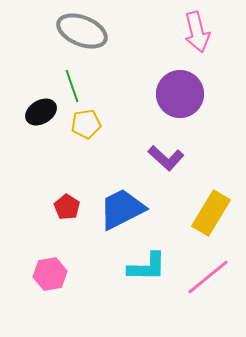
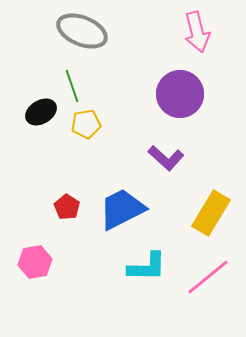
pink hexagon: moved 15 px left, 12 px up
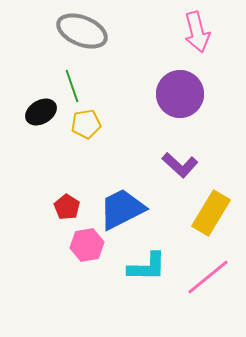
purple L-shape: moved 14 px right, 7 px down
pink hexagon: moved 52 px right, 17 px up
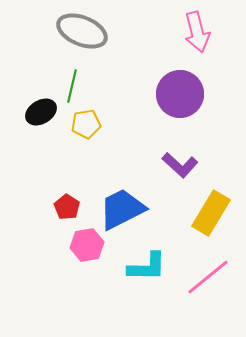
green line: rotated 32 degrees clockwise
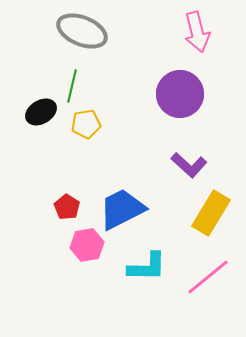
purple L-shape: moved 9 px right
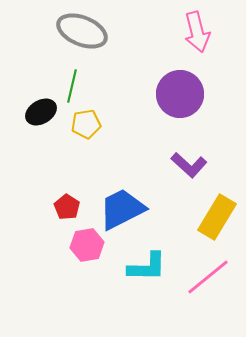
yellow rectangle: moved 6 px right, 4 px down
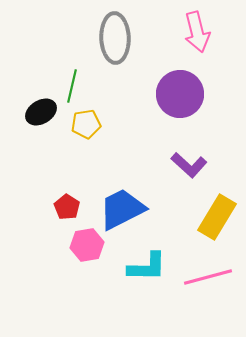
gray ellipse: moved 33 px right, 7 px down; rotated 66 degrees clockwise
pink line: rotated 24 degrees clockwise
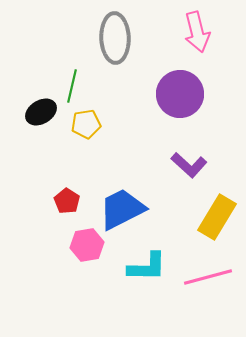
red pentagon: moved 6 px up
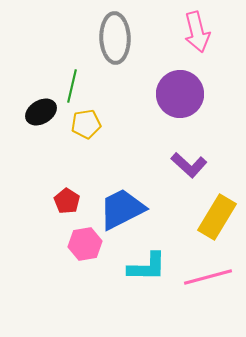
pink hexagon: moved 2 px left, 1 px up
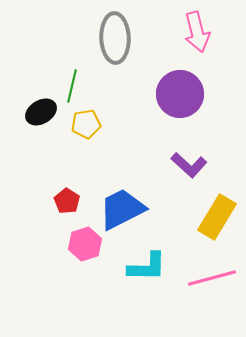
pink hexagon: rotated 8 degrees counterclockwise
pink line: moved 4 px right, 1 px down
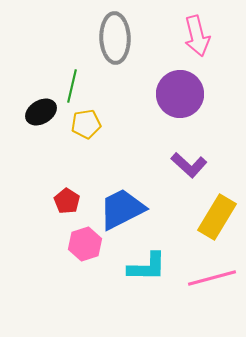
pink arrow: moved 4 px down
